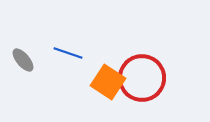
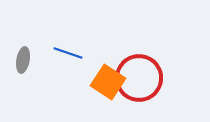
gray ellipse: rotated 50 degrees clockwise
red circle: moved 3 px left
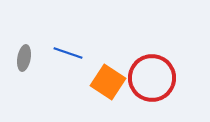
gray ellipse: moved 1 px right, 2 px up
red circle: moved 13 px right
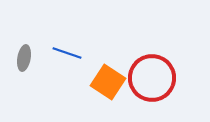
blue line: moved 1 px left
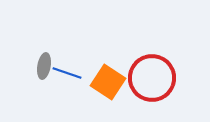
blue line: moved 20 px down
gray ellipse: moved 20 px right, 8 px down
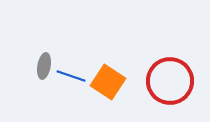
blue line: moved 4 px right, 3 px down
red circle: moved 18 px right, 3 px down
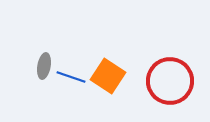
blue line: moved 1 px down
orange square: moved 6 px up
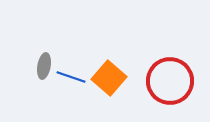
orange square: moved 1 px right, 2 px down; rotated 8 degrees clockwise
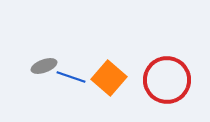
gray ellipse: rotated 60 degrees clockwise
red circle: moved 3 px left, 1 px up
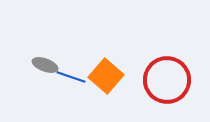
gray ellipse: moved 1 px right, 1 px up; rotated 40 degrees clockwise
orange square: moved 3 px left, 2 px up
